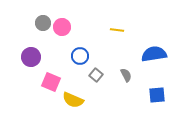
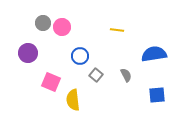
purple circle: moved 3 px left, 4 px up
yellow semicircle: rotated 60 degrees clockwise
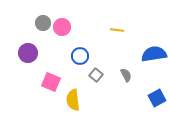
blue square: moved 3 px down; rotated 24 degrees counterclockwise
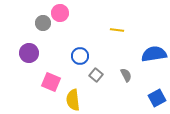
pink circle: moved 2 px left, 14 px up
purple circle: moved 1 px right
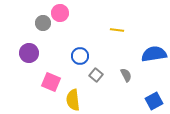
blue square: moved 3 px left, 3 px down
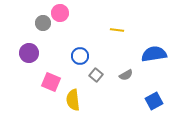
gray semicircle: rotated 88 degrees clockwise
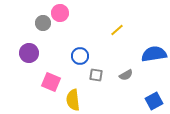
yellow line: rotated 48 degrees counterclockwise
gray square: rotated 32 degrees counterclockwise
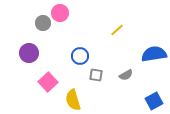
pink square: moved 3 px left; rotated 24 degrees clockwise
yellow semicircle: rotated 10 degrees counterclockwise
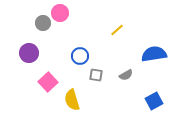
yellow semicircle: moved 1 px left
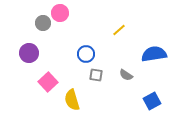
yellow line: moved 2 px right
blue circle: moved 6 px right, 2 px up
gray semicircle: rotated 64 degrees clockwise
blue square: moved 2 px left
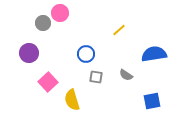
gray square: moved 2 px down
blue square: rotated 18 degrees clockwise
